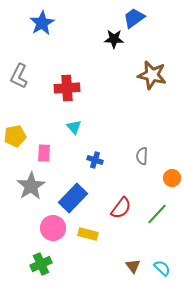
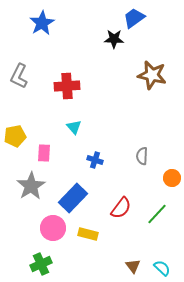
red cross: moved 2 px up
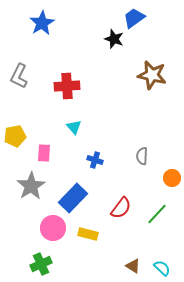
black star: rotated 18 degrees clockwise
brown triangle: rotated 21 degrees counterclockwise
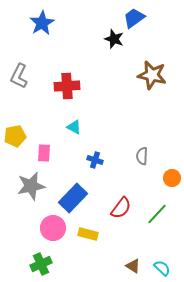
cyan triangle: rotated 21 degrees counterclockwise
gray star: rotated 20 degrees clockwise
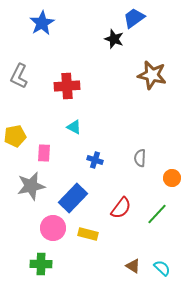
gray semicircle: moved 2 px left, 2 px down
green cross: rotated 25 degrees clockwise
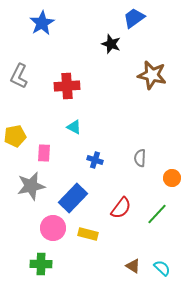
black star: moved 3 px left, 5 px down
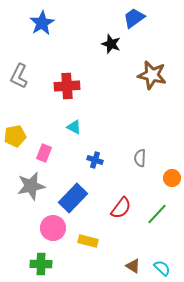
pink rectangle: rotated 18 degrees clockwise
yellow rectangle: moved 7 px down
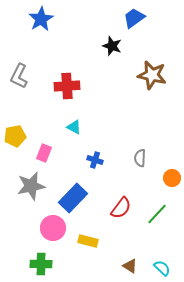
blue star: moved 1 px left, 4 px up
black star: moved 1 px right, 2 px down
brown triangle: moved 3 px left
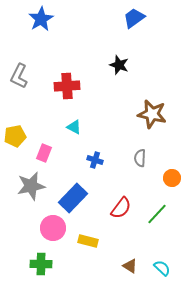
black star: moved 7 px right, 19 px down
brown star: moved 39 px down
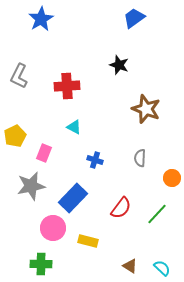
brown star: moved 6 px left, 5 px up; rotated 8 degrees clockwise
yellow pentagon: rotated 15 degrees counterclockwise
